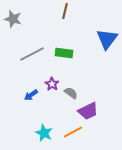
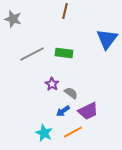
blue arrow: moved 32 px right, 16 px down
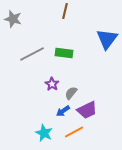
gray semicircle: rotated 88 degrees counterclockwise
purple trapezoid: moved 1 px left, 1 px up
orange line: moved 1 px right
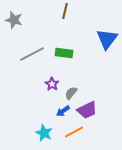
gray star: moved 1 px right, 1 px down
